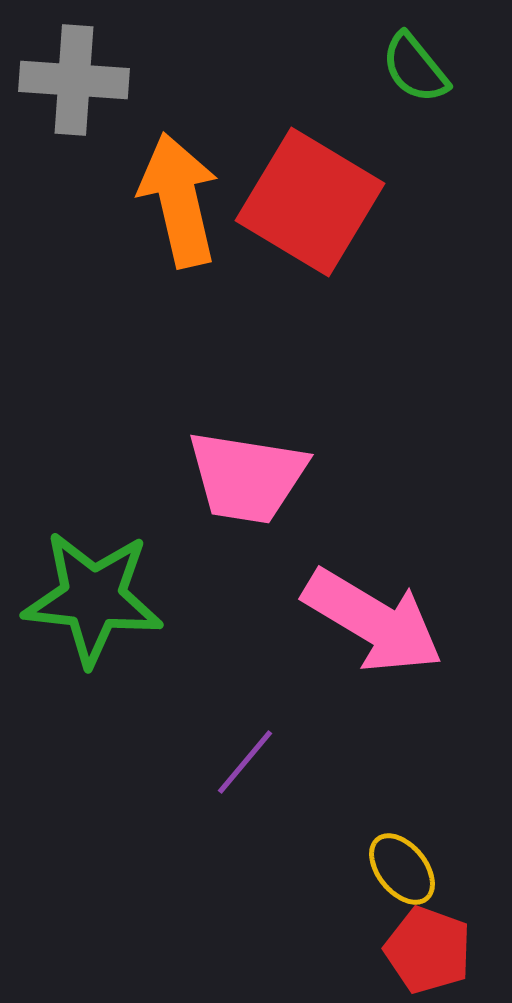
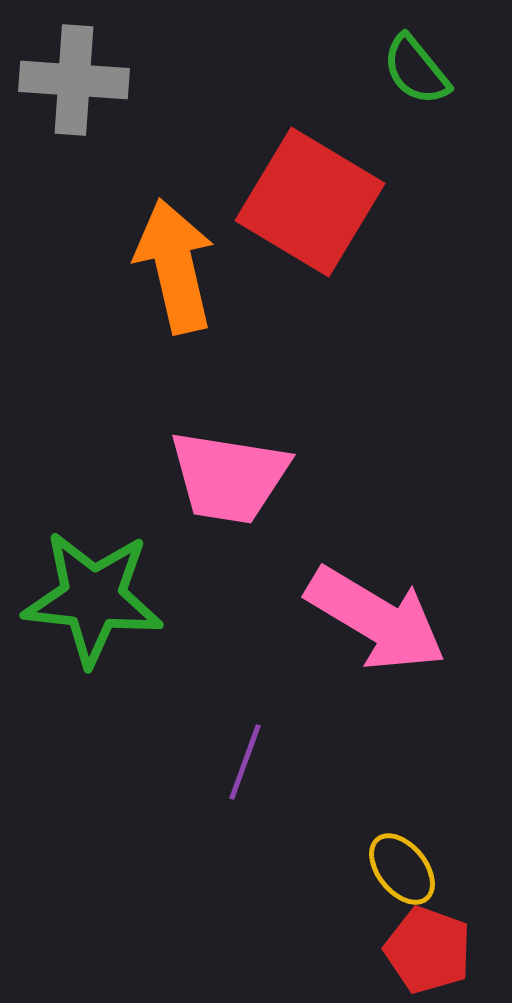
green semicircle: moved 1 px right, 2 px down
orange arrow: moved 4 px left, 66 px down
pink trapezoid: moved 18 px left
pink arrow: moved 3 px right, 2 px up
purple line: rotated 20 degrees counterclockwise
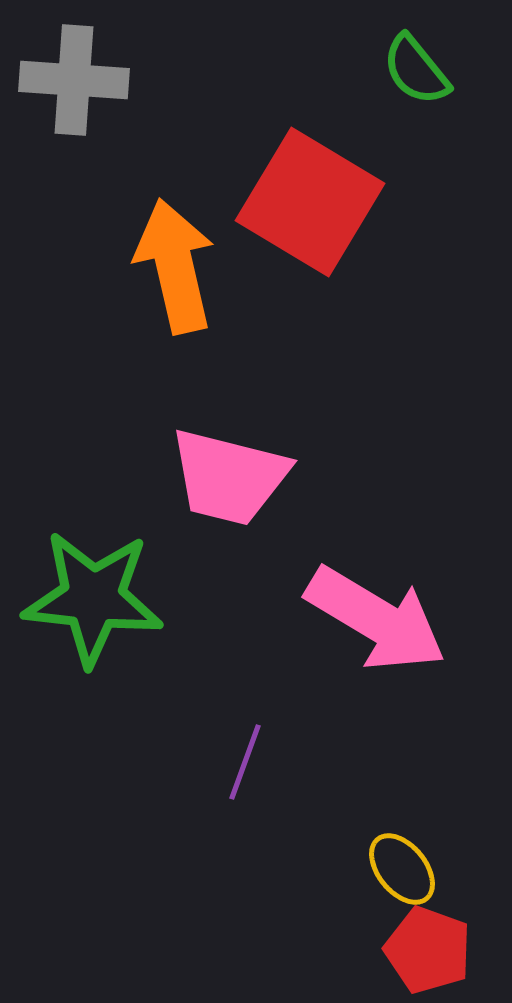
pink trapezoid: rotated 5 degrees clockwise
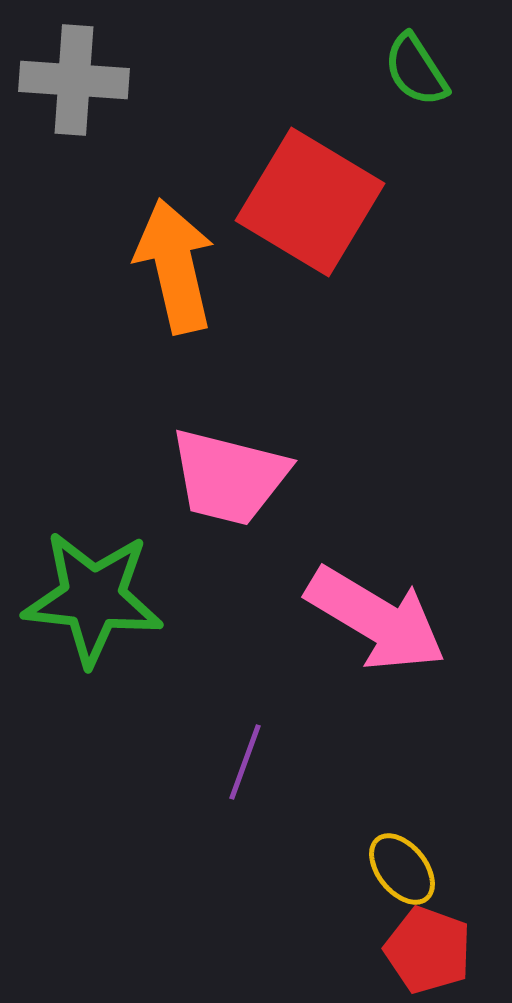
green semicircle: rotated 6 degrees clockwise
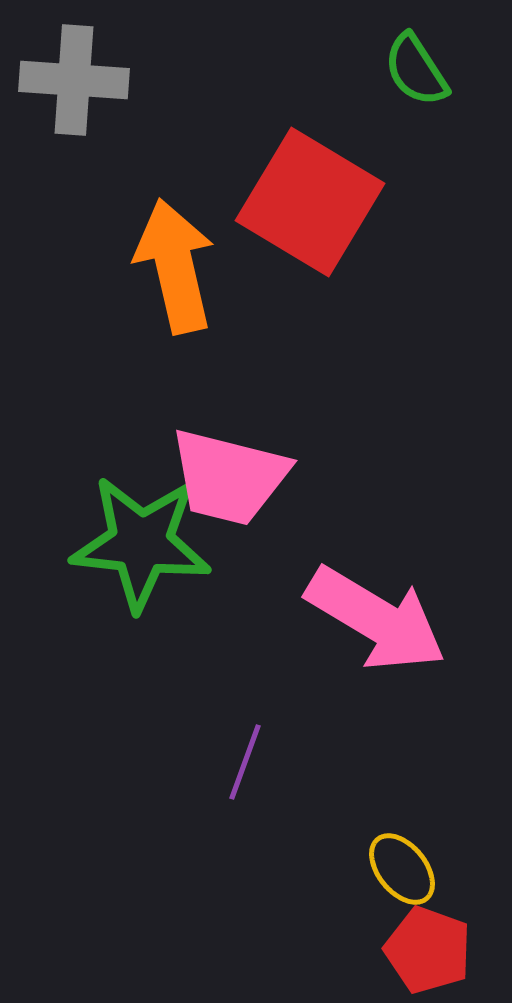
green star: moved 48 px right, 55 px up
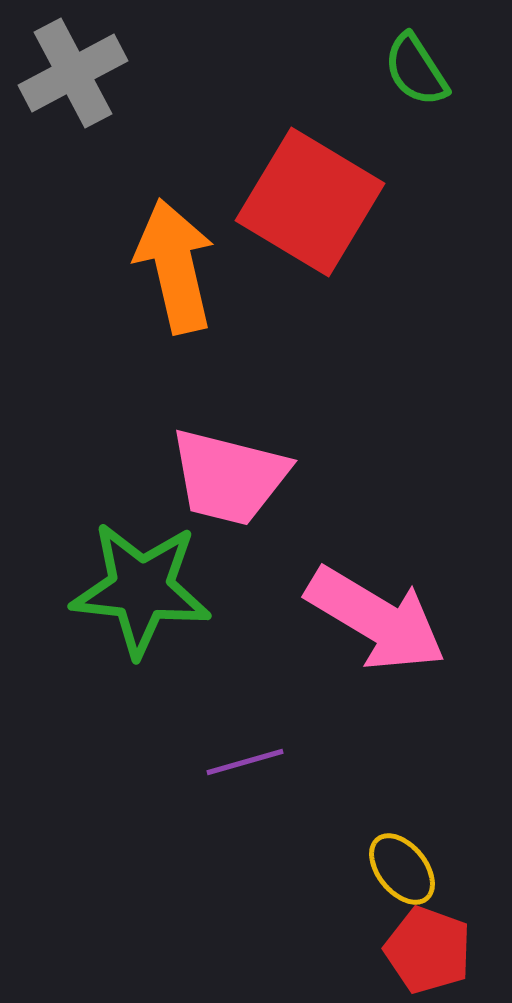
gray cross: moved 1 px left, 7 px up; rotated 32 degrees counterclockwise
green star: moved 46 px down
purple line: rotated 54 degrees clockwise
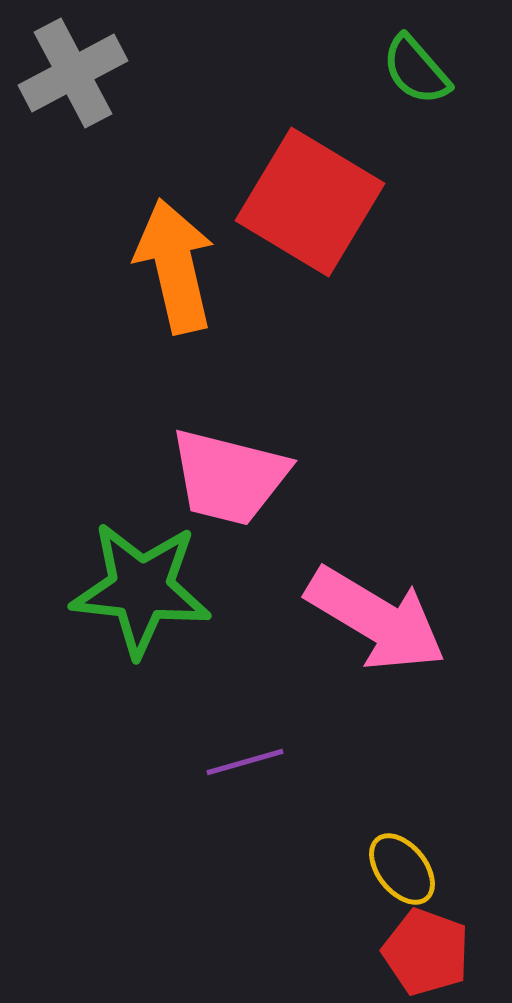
green semicircle: rotated 8 degrees counterclockwise
red pentagon: moved 2 px left, 2 px down
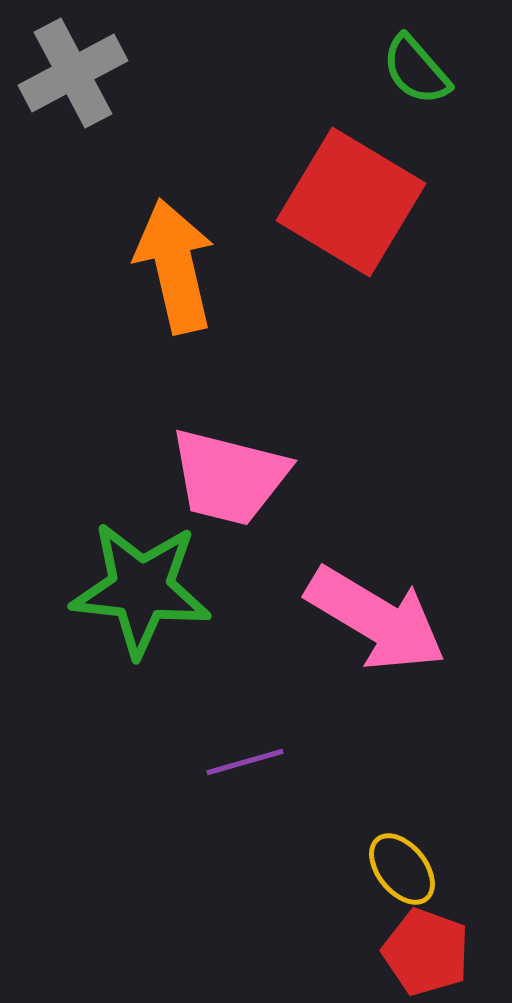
red square: moved 41 px right
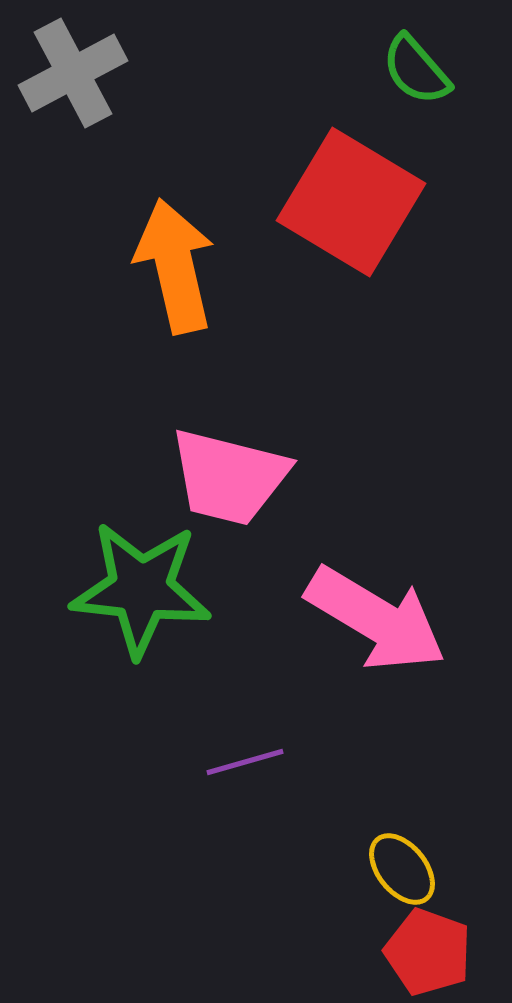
red pentagon: moved 2 px right
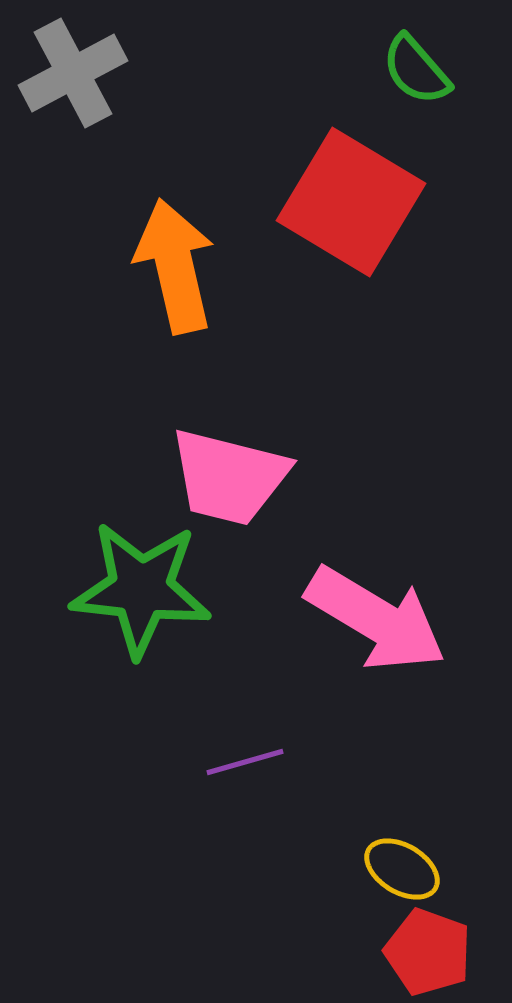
yellow ellipse: rotated 20 degrees counterclockwise
